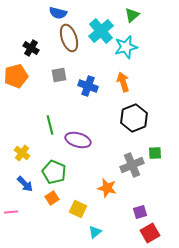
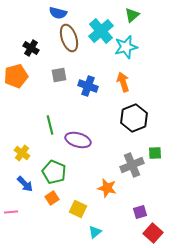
red square: moved 3 px right; rotated 18 degrees counterclockwise
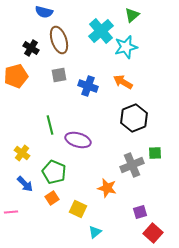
blue semicircle: moved 14 px left, 1 px up
brown ellipse: moved 10 px left, 2 px down
orange arrow: rotated 42 degrees counterclockwise
